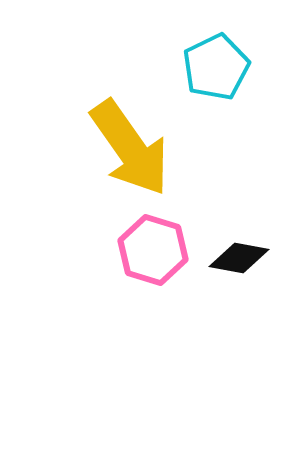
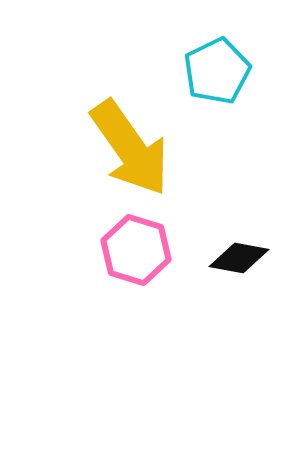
cyan pentagon: moved 1 px right, 4 px down
pink hexagon: moved 17 px left
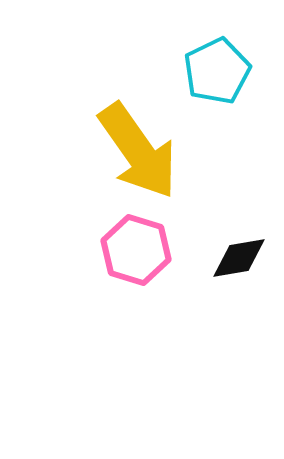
yellow arrow: moved 8 px right, 3 px down
black diamond: rotated 20 degrees counterclockwise
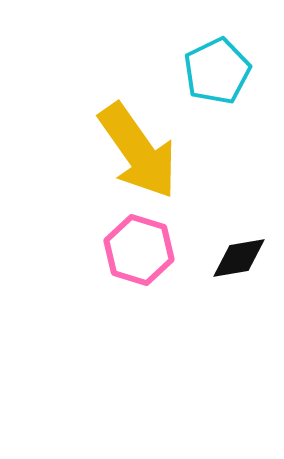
pink hexagon: moved 3 px right
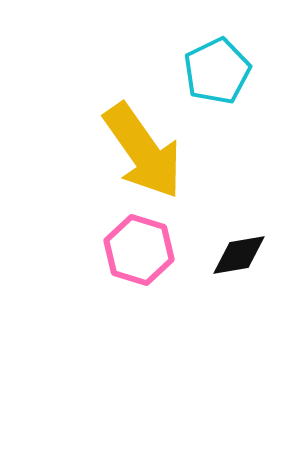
yellow arrow: moved 5 px right
black diamond: moved 3 px up
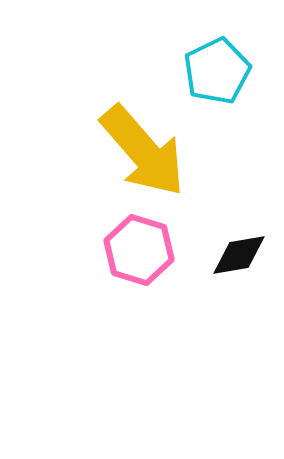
yellow arrow: rotated 6 degrees counterclockwise
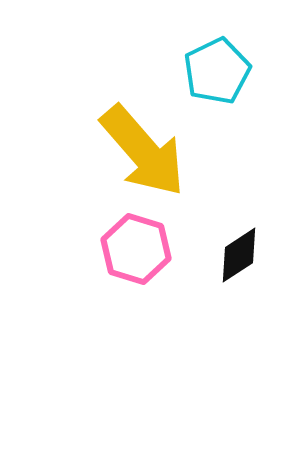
pink hexagon: moved 3 px left, 1 px up
black diamond: rotated 24 degrees counterclockwise
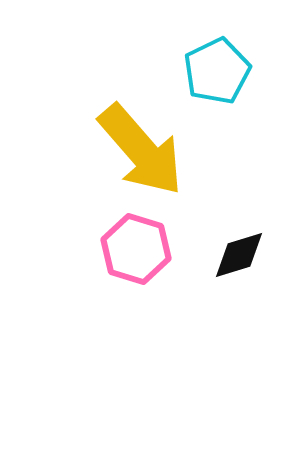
yellow arrow: moved 2 px left, 1 px up
black diamond: rotated 16 degrees clockwise
